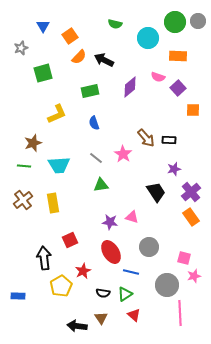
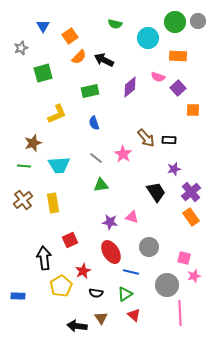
black semicircle at (103, 293): moved 7 px left
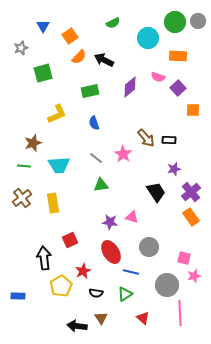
green semicircle at (115, 24): moved 2 px left, 1 px up; rotated 40 degrees counterclockwise
brown cross at (23, 200): moved 1 px left, 2 px up
red triangle at (134, 315): moved 9 px right, 3 px down
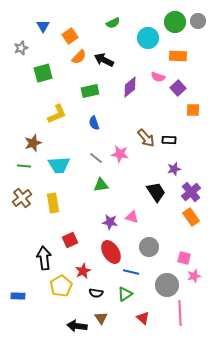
pink star at (123, 154): moved 3 px left; rotated 24 degrees counterclockwise
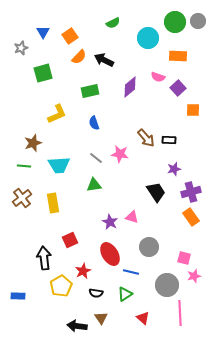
blue triangle at (43, 26): moved 6 px down
green triangle at (101, 185): moved 7 px left
purple cross at (191, 192): rotated 24 degrees clockwise
purple star at (110, 222): rotated 21 degrees clockwise
red ellipse at (111, 252): moved 1 px left, 2 px down
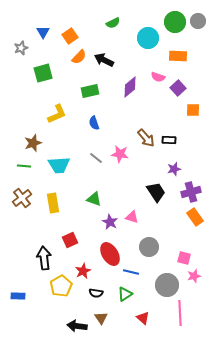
green triangle at (94, 185): moved 14 px down; rotated 28 degrees clockwise
orange rectangle at (191, 217): moved 4 px right
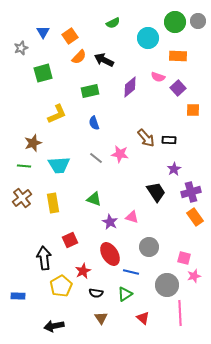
purple star at (174, 169): rotated 16 degrees counterclockwise
black arrow at (77, 326): moved 23 px left; rotated 18 degrees counterclockwise
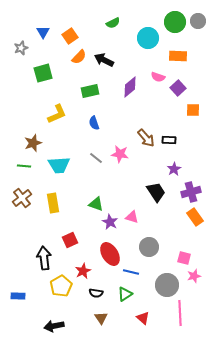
green triangle at (94, 199): moved 2 px right, 5 px down
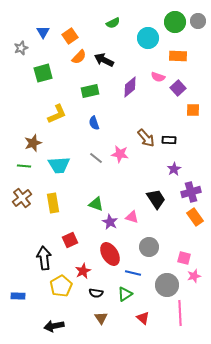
black trapezoid at (156, 192): moved 7 px down
blue line at (131, 272): moved 2 px right, 1 px down
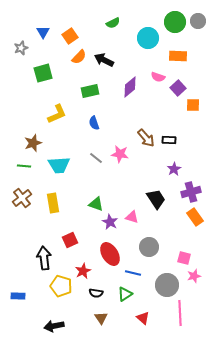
orange square at (193, 110): moved 5 px up
yellow pentagon at (61, 286): rotated 25 degrees counterclockwise
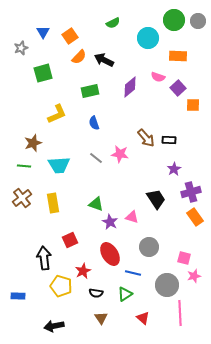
green circle at (175, 22): moved 1 px left, 2 px up
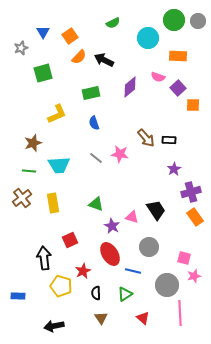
green rectangle at (90, 91): moved 1 px right, 2 px down
green line at (24, 166): moved 5 px right, 5 px down
black trapezoid at (156, 199): moved 11 px down
purple star at (110, 222): moved 2 px right, 4 px down
blue line at (133, 273): moved 2 px up
black semicircle at (96, 293): rotated 80 degrees clockwise
